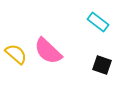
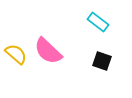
black square: moved 4 px up
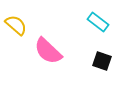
yellow semicircle: moved 29 px up
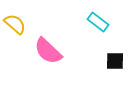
yellow semicircle: moved 1 px left, 1 px up
black square: moved 13 px right; rotated 18 degrees counterclockwise
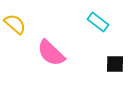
pink semicircle: moved 3 px right, 2 px down
black square: moved 3 px down
